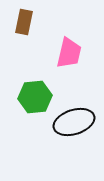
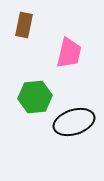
brown rectangle: moved 3 px down
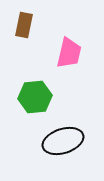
black ellipse: moved 11 px left, 19 px down
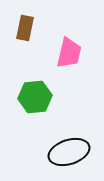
brown rectangle: moved 1 px right, 3 px down
black ellipse: moved 6 px right, 11 px down
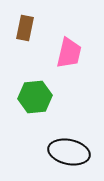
black ellipse: rotated 30 degrees clockwise
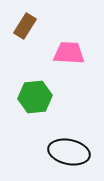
brown rectangle: moved 2 px up; rotated 20 degrees clockwise
pink trapezoid: rotated 100 degrees counterclockwise
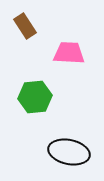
brown rectangle: rotated 65 degrees counterclockwise
